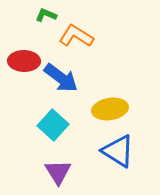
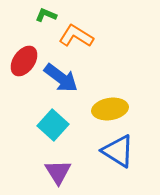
red ellipse: rotated 56 degrees counterclockwise
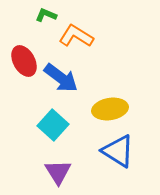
red ellipse: rotated 64 degrees counterclockwise
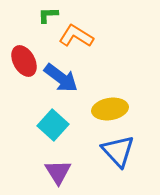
green L-shape: moved 2 px right; rotated 25 degrees counterclockwise
blue triangle: rotated 15 degrees clockwise
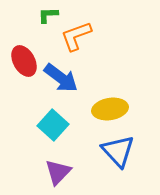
orange L-shape: rotated 52 degrees counterclockwise
purple triangle: rotated 16 degrees clockwise
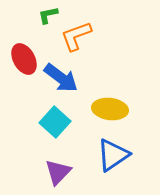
green L-shape: rotated 10 degrees counterclockwise
red ellipse: moved 2 px up
yellow ellipse: rotated 16 degrees clockwise
cyan square: moved 2 px right, 3 px up
blue triangle: moved 5 px left, 4 px down; rotated 39 degrees clockwise
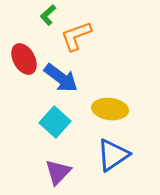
green L-shape: rotated 30 degrees counterclockwise
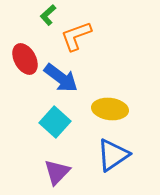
red ellipse: moved 1 px right
purple triangle: moved 1 px left
